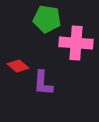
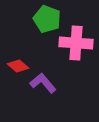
green pentagon: rotated 12 degrees clockwise
purple L-shape: rotated 136 degrees clockwise
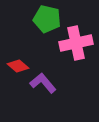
green pentagon: rotated 8 degrees counterclockwise
pink cross: rotated 16 degrees counterclockwise
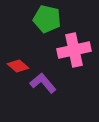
pink cross: moved 2 px left, 7 px down
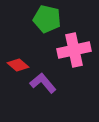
red diamond: moved 1 px up
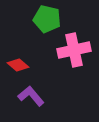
purple L-shape: moved 12 px left, 13 px down
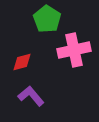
green pentagon: rotated 20 degrees clockwise
red diamond: moved 4 px right, 3 px up; rotated 55 degrees counterclockwise
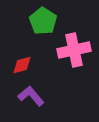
green pentagon: moved 4 px left, 2 px down
red diamond: moved 3 px down
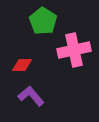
red diamond: rotated 15 degrees clockwise
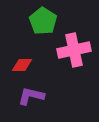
purple L-shape: rotated 36 degrees counterclockwise
